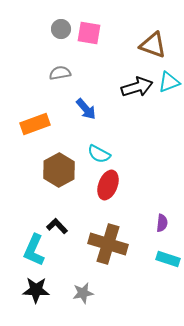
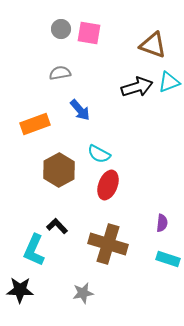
blue arrow: moved 6 px left, 1 px down
black star: moved 16 px left
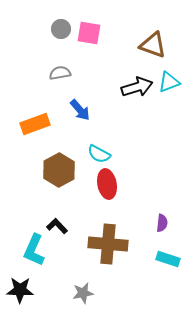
red ellipse: moved 1 px left, 1 px up; rotated 32 degrees counterclockwise
brown cross: rotated 12 degrees counterclockwise
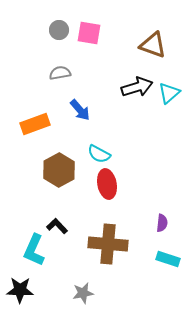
gray circle: moved 2 px left, 1 px down
cyan triangle: moved 11 px down; rotated 20 degrees counterclockwise
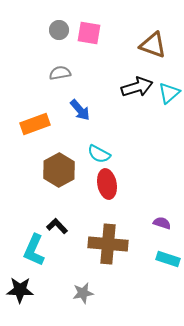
purple semicircle: rotated 78 degrees counterclockwise
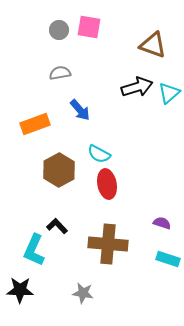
pink square: moved 6 px up
gray star: rotated 20 degrees clockwise
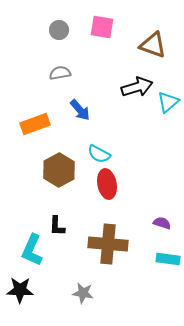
pink square: moved 13 px right
cyan triangle: moved 1 px left, 9 px down
black L-shape: rotated 135 degrees counterclockwise
cyan L-shape: moved 2 px left
cyan rectangle: rotated 10 degrees counterclockwise
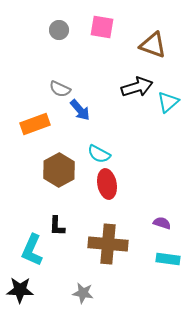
gray semicircle: moved 16 px down; rotated 145 degrees counterclockwise
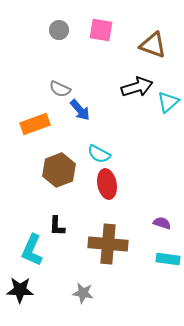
pink square: moved 1 px left, 3 px down
brown hexagon: rotated 8 degrees clockwise
